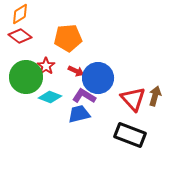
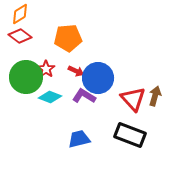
red star: moved 3 px down
blue trapezoid: moved 25 px down
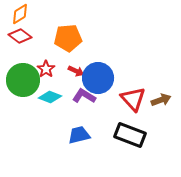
green circle: moved 3 px left, 3 px down
brown arrow: moved 6 px right, 4 px down; rotated 54 degrees clockwise
blue trapezoid: moved 4 px up
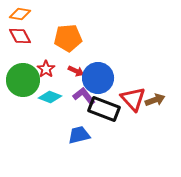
orange diamond: rotated 40 degrees clockwise
red diamond: rotated 25 degrees clockwise
purple L-shape: rotated 20 degrees clockwise
brown arrow: moved 6 px left
black rectangle: moved 26 px left, 26 px up
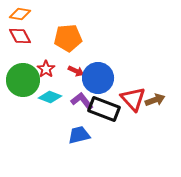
purple L-shape: moved 2 px left, 5 px down
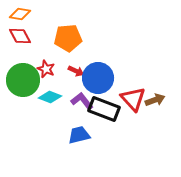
red star: rotated 12 degrees counterclockwise
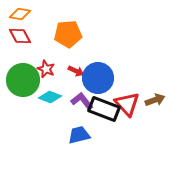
orange pentagon: moved 4 px up
red triangle: moved 6 px left, 5 px down
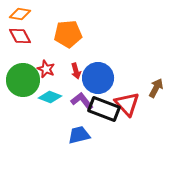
red arrow: rotated 49 degrees clockwise
brown arrow: moved 1 px right, 12 px up; rotated 42 degrees counterclockwise
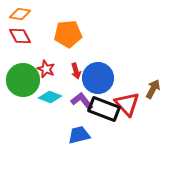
brown arrow: moved 3 px left, 1 px down
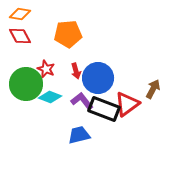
green circle: moved 3 px right, 4 px down
red triangle: rotated 36 degrees clockwise
